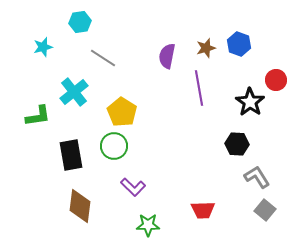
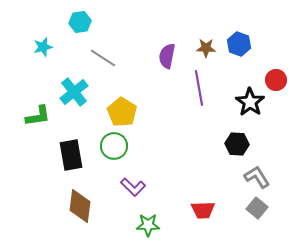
brown star: rotated 18 degrees clockwise
gray square: moved 8 px left, 2 px up
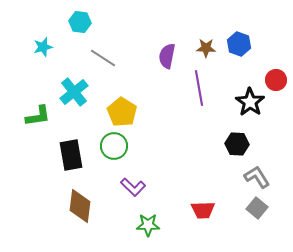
cyan hexagon: rotated 15 degrees clockwise
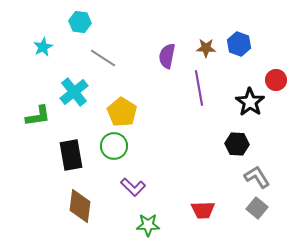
cyan star: rotated 12 degrees counterclockwise
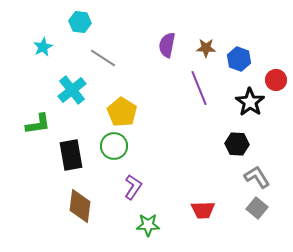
blue hexagon: moved 15 px down
purple semicircle: moved 11 px up
purple line: rotated 12 degrees counterclockwise
cyan cross: moved 2 px left, 2 px up
green L-shape: moved 8 px down
purple L-shape: rotated 100 degrees counterclockwise
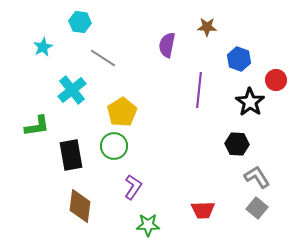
brown star: moved 1 px right, 21 px up
purple line: moved 2 px down; rotated 28 degrees clockwise
yellow pentagon: rotated 8 degrees clockwise
green L-shape: moved 1 px left, 2 px down
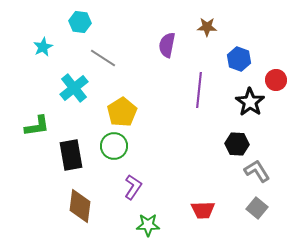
cyan cross: moved 2 px right, 2 px up
gray L-shape: moved 6 px up
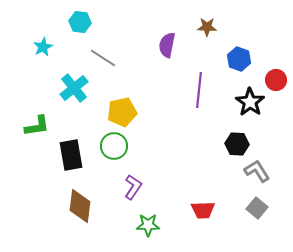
yellow pentagon: rotated 20 degrees clockwise
